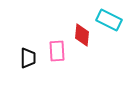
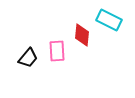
black trapezoid: rotated 40 degrees clockwise
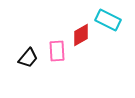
cyan rectangle: moved 1 px left
red diamond: moved 1 px left; rotated 55 degrees clockwise
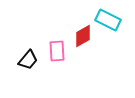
red diamond: moved 2 px right, 1 px down
black trapezoid: moved 2 px down
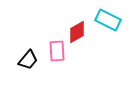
red diamond: moved 6 px left, 4 px up
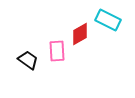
red diamond: moved 3 px right, 2 px down
black trapezoid: rotated 95 degrees counterclockwise
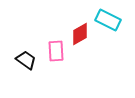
pink rectangle: moved 1 px left
black trapezoid: moved 2 px left
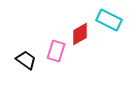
cyan rectangle: moved 1 px right
pink rectangle: rotated 20 degrees clockwise
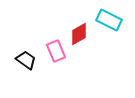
red diamond: moved 1 px left
pink rectangle: rotated 40 degrees counterclockwise
